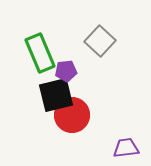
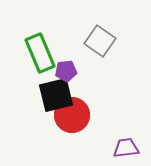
gray square: rotated 8 degrees counterclockwise
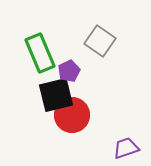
purple pentagon: moved 3 px right; rotated 20 degrees counterclockwise
purple trapezoid: rotated 12 degrees counterclockwise
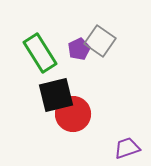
green rectangle: rotated 9 degrees counterclockwise
purple pentagon: moved 10 px right, 22 px up
red circle: moved 1 px right, 1 px up
purple trapezoid: moved 1 px right
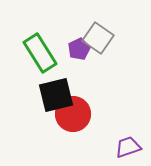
gray square: moved 2 px left, 3 px up
purple trapezoid: moved 1 px right, 1 px up
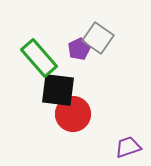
green rectangle: moved 1 px left, 5 px down; rotated 9 degrees counterclockwise
black square: moved 2 px right, 5 px up; rotated 21 degrees clockwise
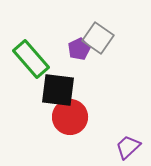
green rectangle: moved 8 px left, 1 px down
red circle: moved 3 px left, 3 px down
purple trapezoid: rotated 24 degrees counterclockwise
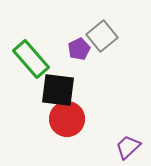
gray square: moved 4 px right, 2 px up; rotated 16 degrees clockwise
red circle: moved 3 px left, 2 px down
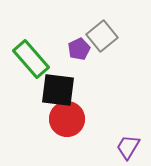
purple trapezoid: rotated 16 degrees counterclockwise
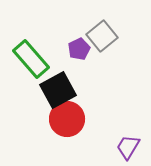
black square: rotated 36 degrees counterclockwise
